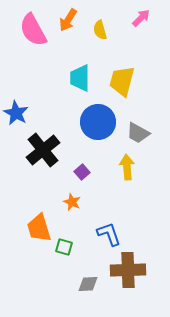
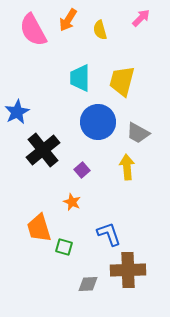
blue star: moved 1 px right, 1 px up; rotated 15 degrees clockwise
purple square: moved 2 px up
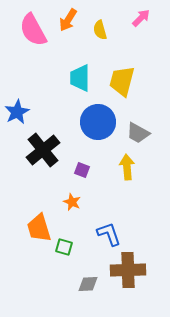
purple square: rotated 28 degrees counterclockwise
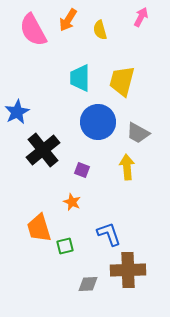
pink arrow: moved 1 px up; rotated 18 degrees counterclockwise
green square: moved 1 px right, 1 px up; rotated 30 degrees counterclockwise
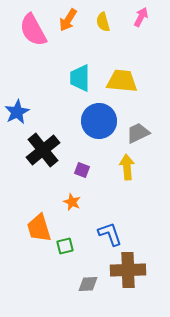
yellow semicircle: moved 3 px right, 8 px up
yellow trapezoid: rotated 80 degrees clockwise
blue circle: moved 1 px right, 1 px up
gray trapezoid: rotated 125 degrees clockwise
blue L-shape: moved 1 px right
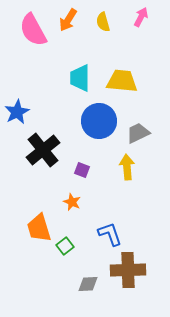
green square: rotated 24 degrees counterclockwise
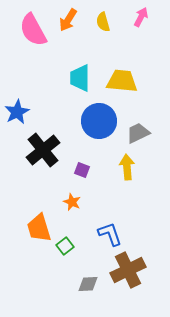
brown cross: rotated 24 degrees counterclockwise
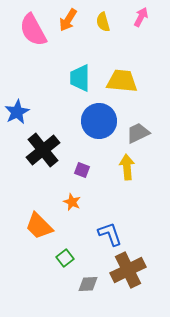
orange trapezoid: moved 2 px up; rotated 28 degrees counterclockwise
green square: moved 12 px down
